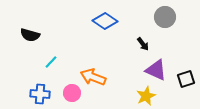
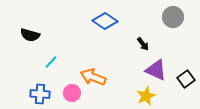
gray circle: moved 8 px right
black square: rotated 18 degrees counterclockwise
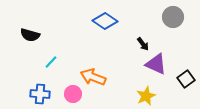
purple triangle: moved 6 px up
pink circle: moved 1 px right, 1 px down
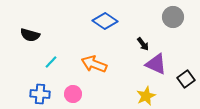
orange arrow: moved 1 px right, 13 px up
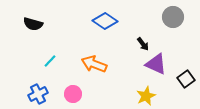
black semicircle: moved 3 px right, 11 px up
cyan line: moved 1 px left, 1 px up
blue cross: moved 2 px left; rotated 30 degrees counterclockwise
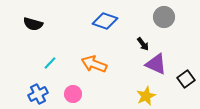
gray circle: moved 9 px left
blue diamond: rotated 15 degrees counterclockwise
cyan line: moved 2 px down
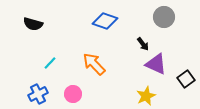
orange arrow: rotated 25 degrees clockwise
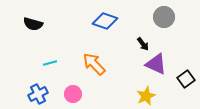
cyan line: rotated 32 degrees clockwise
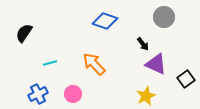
black semicircle: moved 9 px left, 9 px down; rotated 108 degrees clockwise
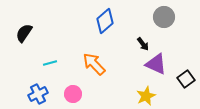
blue diamond: rotated 60 degrees counterclockwise
